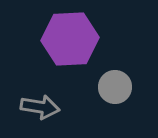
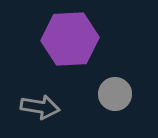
gray circle: moved 7 px down
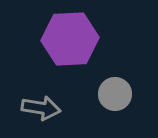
gray arrow: moved 1 px right, 1 px down
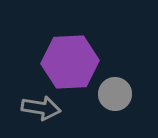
purple hexagon: moved 23 px down
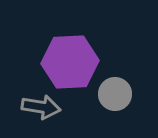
gray arrow: moved 1 px up
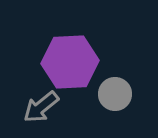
gray arrow: rotated 132 degrees clockwise
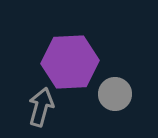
gray arrow: rotated 144 degrees clockwise
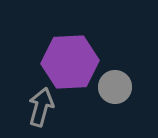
gray circle: moved 7 px up
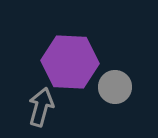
purple hexagon: rotated 6 degrees clockwise
